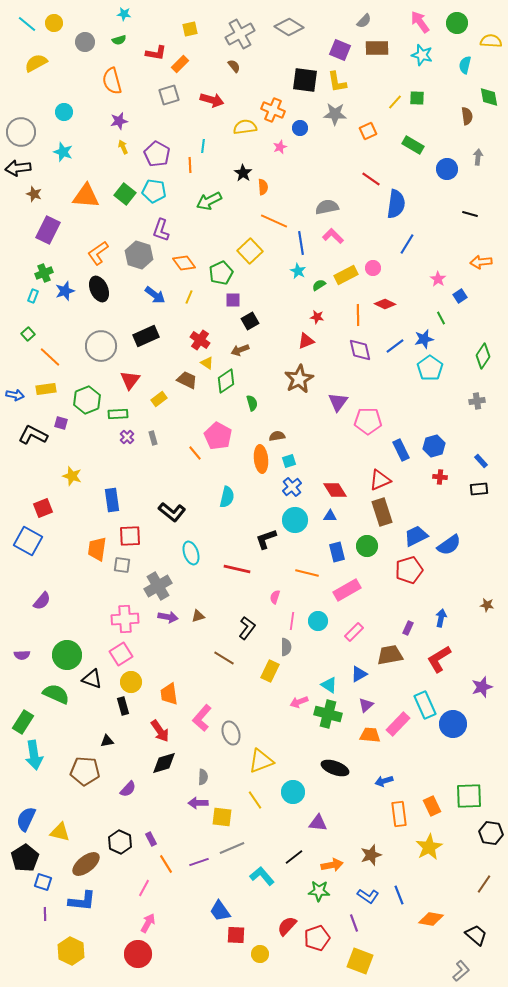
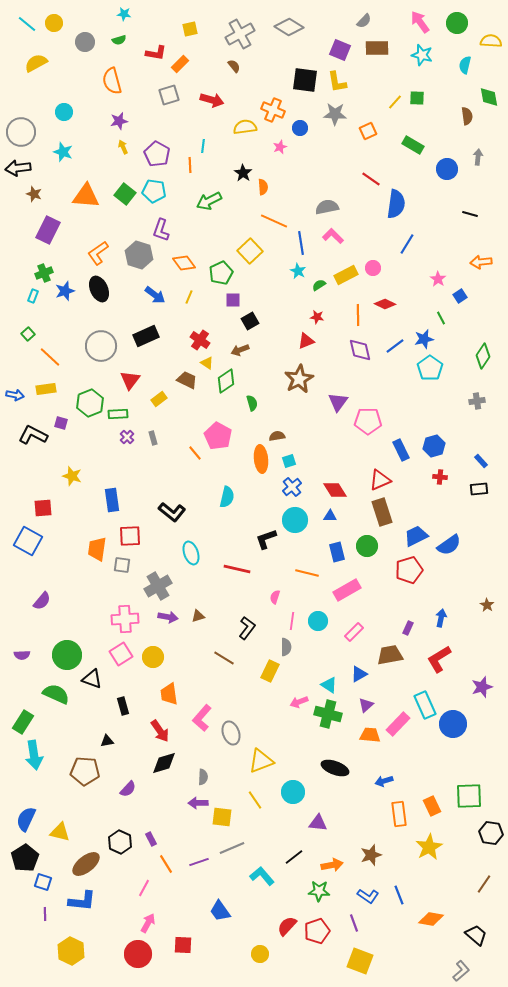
green hexagon at (87, 400): moved 3 px right, 3 px down
red square at (43, 508): rotated 18 degrees clockwise
brown star at (487, 605): rotated 24 degrees clockwise
yellow circle at (131, 682): moved 22 px right, 25 px up
red square at (236, 935): moved 53 px left, 10 px down
red pentagon at (317, 938): moved 7 px up
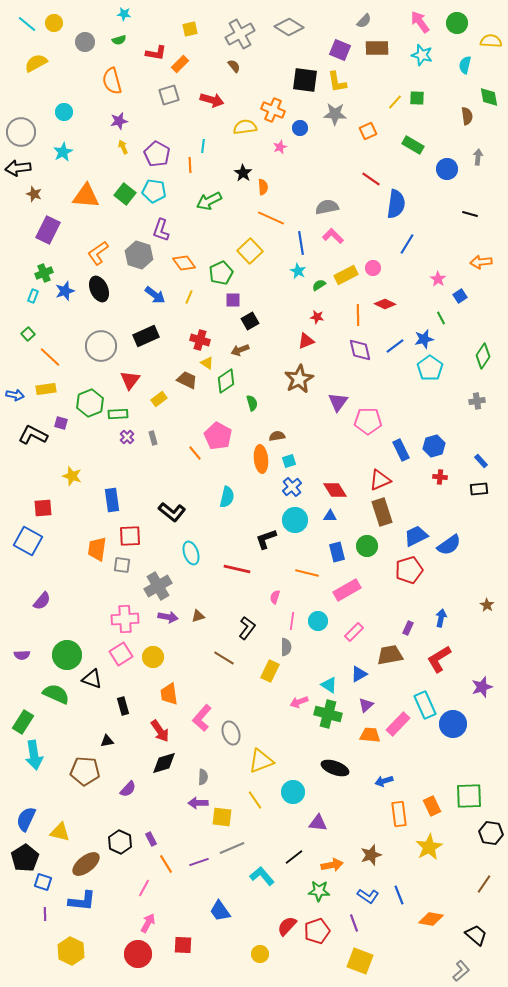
cyan star at (63, 152): rotated 24 degrees clockwise
orange line at (274, 221): moved 3 px left, 3 px up
red cross at (200, 340): rotated 18 degrees counterclockwise
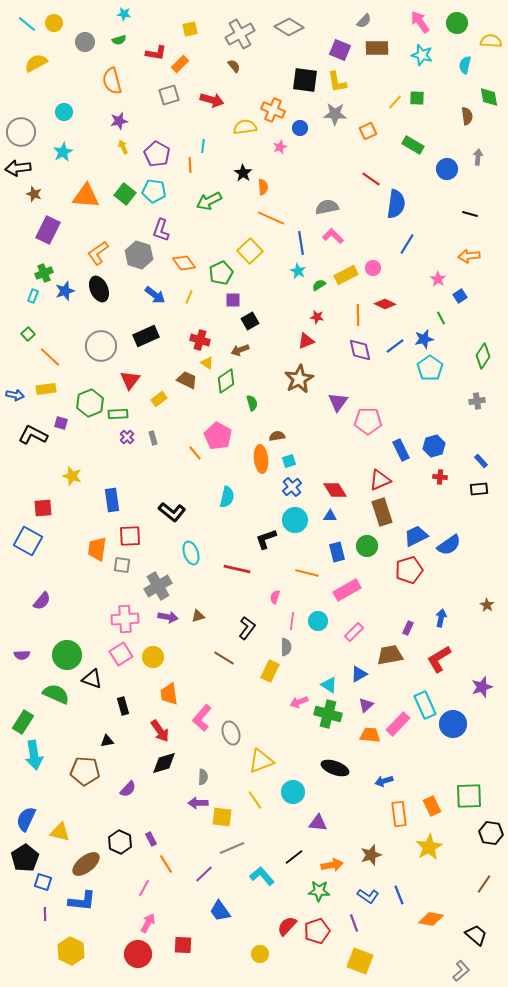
orange arrow at (481, 262): moved 12 px left, 6 px up
purple line at (199, 862): moved 5 px right, 12 px down; rotated 24 degrees counterclockwise
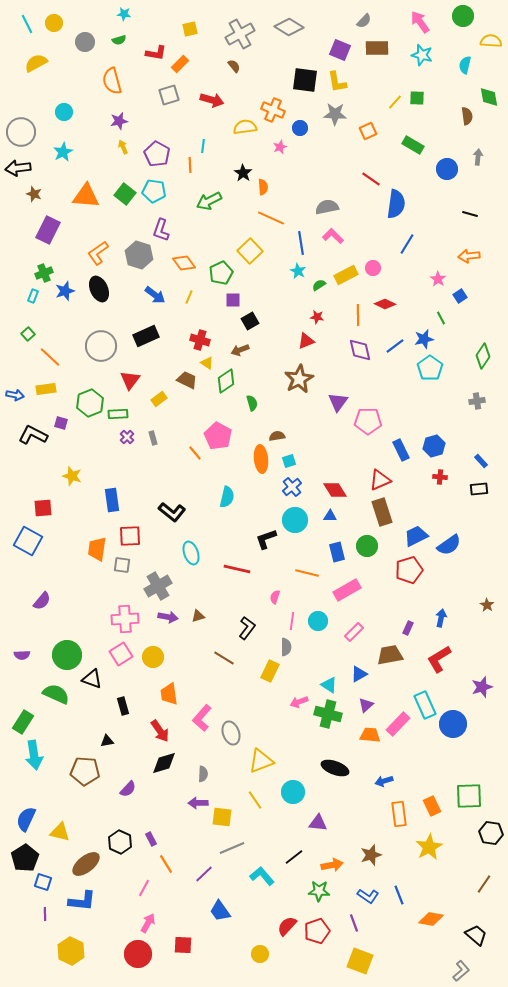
green circle at (457, 23): moved 6 px right, 7 px up
cyan line at (27, 24): rotated 24 degrees clockwise
gray semicircle at (203, 777): moved 3 px up
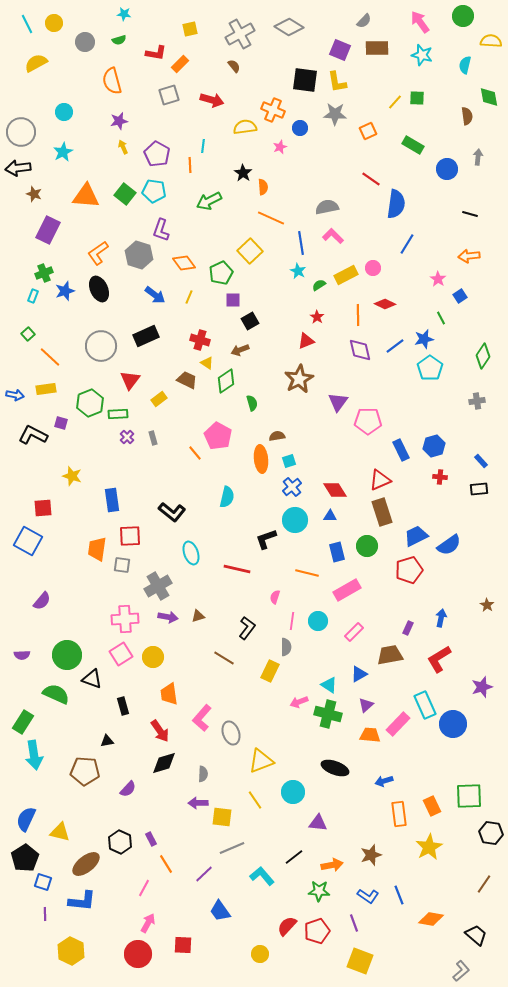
red star at (317, 317): rotated 24 degrees clockwise
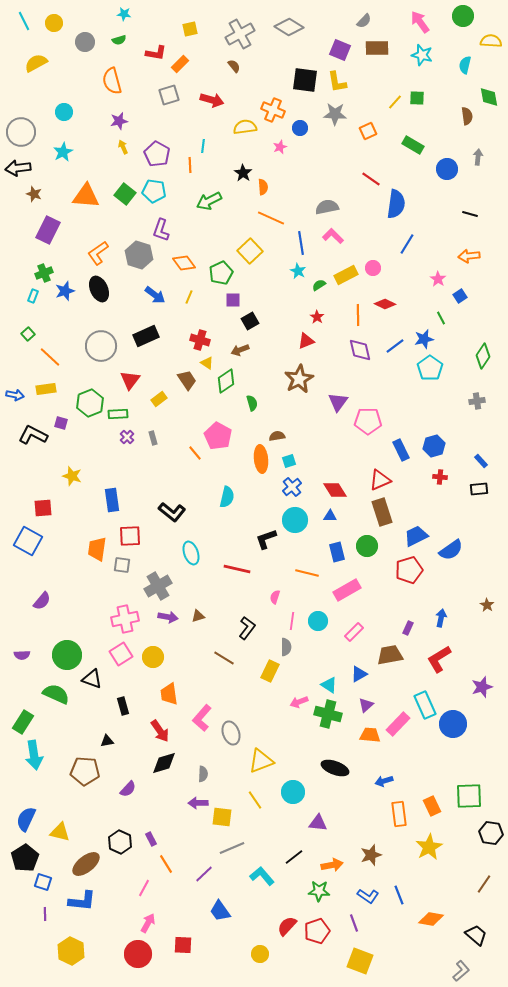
cyan line at (27, 24): moved 3 px left, 3 px up
brown trapezoid at (187, 380): rotated 30 degrees clockwise
blue semicircle at (449, 545): moved 2 px right, 5 px down
pink cross at (125, 619): rotated 8 degrees counterclockwise
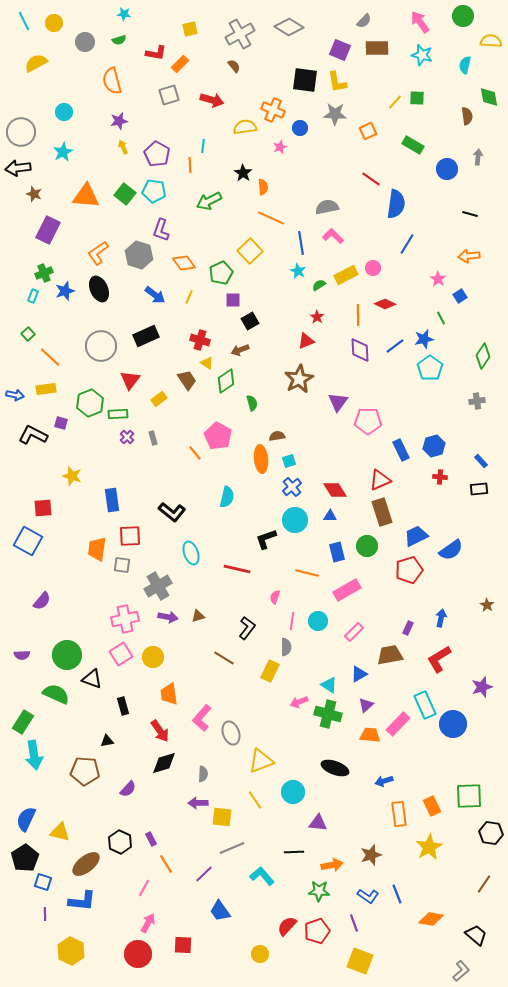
purple diamond at (360, 350): rotated 10 degrees clockwise
black line at (294, 857): moved 5 px up; rotated 36 degrees clockwise
blue line at (399, 895): moved 2 px left, 1 px up
